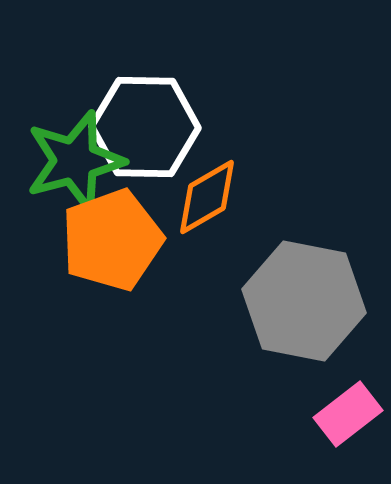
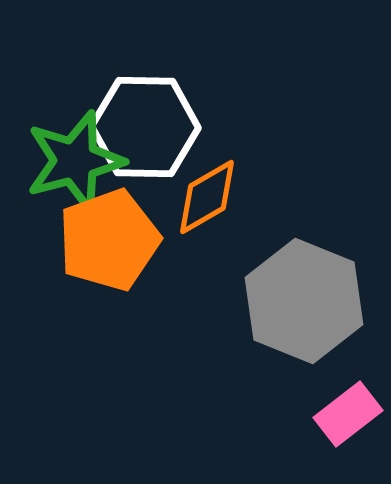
orange pentagon: moved 3 px left
gray hexagon: rotated 11 degrees clockwise
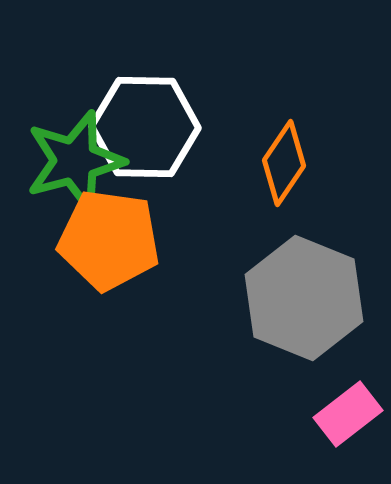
orange diamond: moved 77 px right, 34 px up; rotated 26 degrees counterclockwise
orange pentagon: rotated 28 degrees clockwise
gray hexagon: moved 3 px up
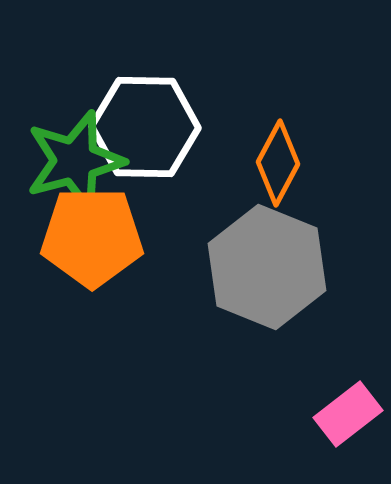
orange diamond: moved 6 px left; rotated 6 degrees counterclockwise
orange pentagon: moved 17 px left, 3 px up; rotated 8 degrees counterclockwise
gray hexagon: moved 37 px left, 31 px up
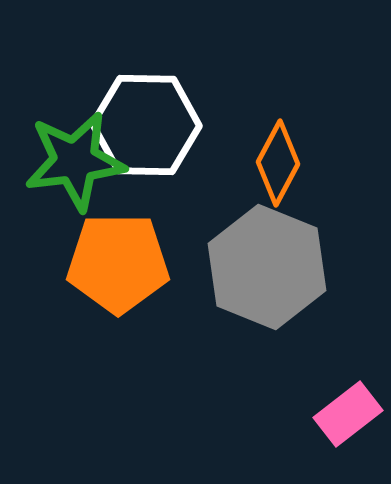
white hexagon: moved 1 px right, 2 px up
green star: rotated 8 degrees clockwise
orange pentagon: moved 26 px right, 26 px down
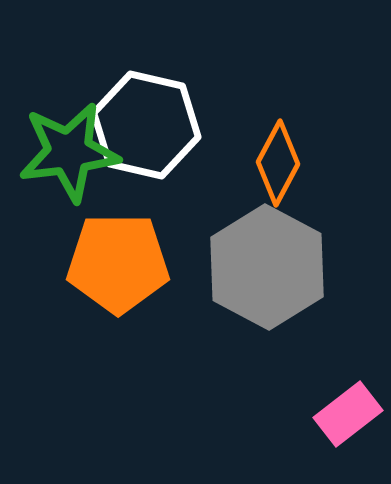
white hexagon: rotated 12 degrees clockwise
green star: moved 6 px left, 9 px up
gray hexagon: rotated 6 degrees clockwise
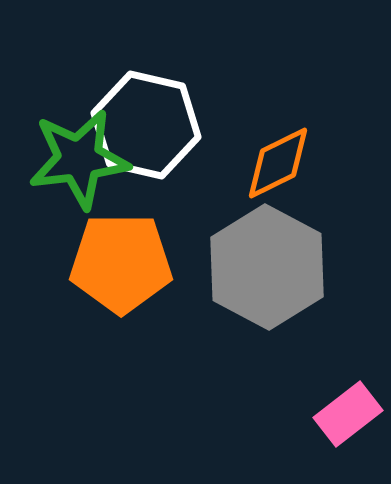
green star: moved 10 px right, 7 px down
orange diamond: rotated 36 degrees clockwise
orange pentagon: moved 3 px right
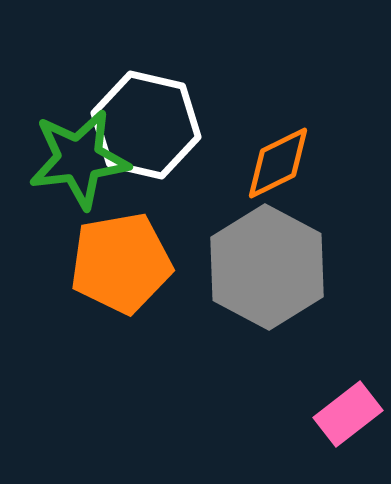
orange pentagon: rotated 10 degrees counterclockwise
